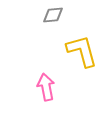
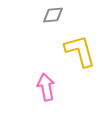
yellow L-shape: moved 2 px left
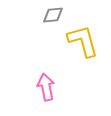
yellow L-shape: moved 3 px right, 10 px up
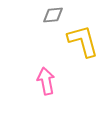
pink arrow: moved 6 px up
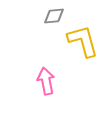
gray diamond: moved 1 px right, 1 px down
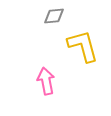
yellow L-shape: moved 5 px down
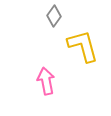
gray diamond: rotated 50 degrees counterclockwise
